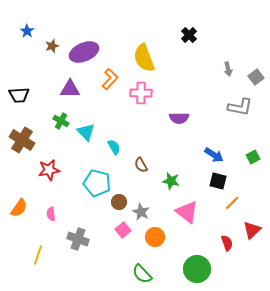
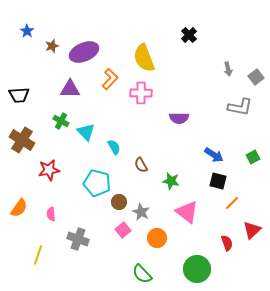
orange circle: moved 2 px right, 1 px down
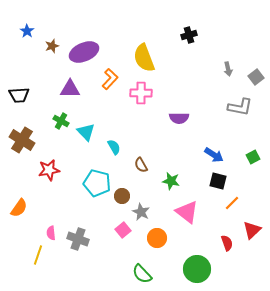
black cross: rotated 28 degrees clockwise
brown circle: moved 3 px right, 6 px up
pink semicircle: moved 19 px down
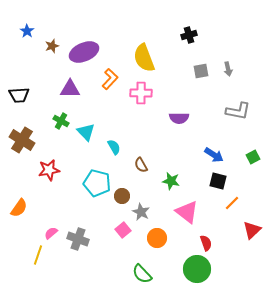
gray square: moved 55 px left, 6 px up; rotated 28 degrees clockwise
gray L-shape: moved 2 px left, 4 px down
pink semicircle: rotated 56 degrees clockwise
red semicircle: moved 21 px left
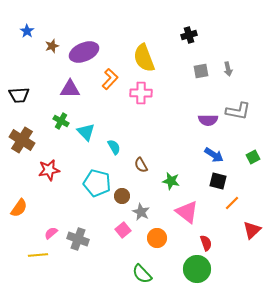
purple semicircle: moved 29 px right, 2 px down
yellow line: rotated 66 degrees clockwise
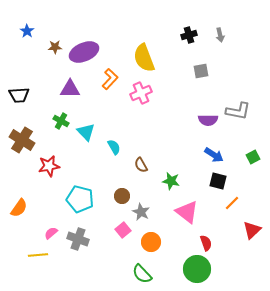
brown star: moved 3 px right, 1 px down; rotated 16 degrees clockwise
gray arrow: moved 8 px left, 34 px up
pink cross: rotated 25 degrees counterclockwise
red star: moved 4 px up
cyan pentagon: moved 17 px left, 16 px down
orange circle: moved 6 px left, 4 px down
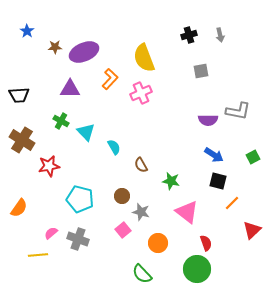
gray star: rotated 12 degrees counterclockwise
orange circle: moved 7 px right, 1 px down
